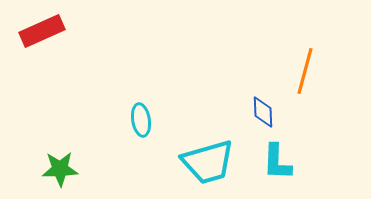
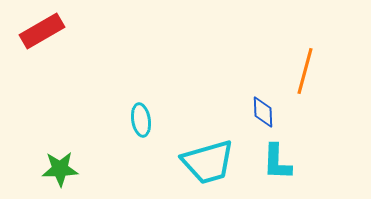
red rectangle: rotated 6 degrees counterclockwise
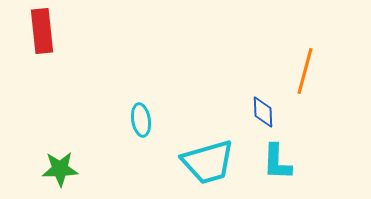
red rectangle: rotated 66 degrees counterclockwise
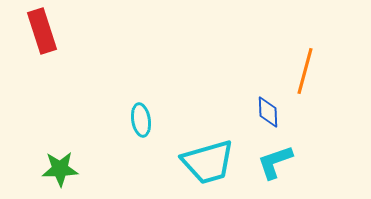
red rectangle: rotated 12 degrees counterclockwise
blue diamond: moved 5 px right
cyan L-shape: moved 2 px left; rotated 69 degrees clockwise
